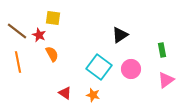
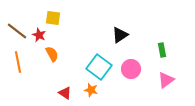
orange star: moved 2 px left, 5 px up
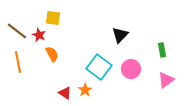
black triangle: rotated 12 degrees counterclockwise
orange star: moved 6 px left; rotated 24 degrees clockwise
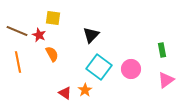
brown line: rotated 15 degrees counterclockwise
black triangle: moved 29 px left
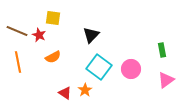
orange semicircle: moved 1 px right, 3 px down; rotated 91 degrees clockwise
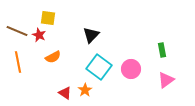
yellow square: moved 5 px left
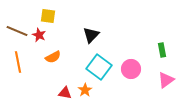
yellow square: moved 2 px up
red triangle: rotated 24 degrees counterclockwise
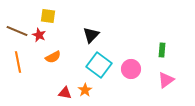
green rectangle: rotated 16 degrees clockwise
cyan square: moved 2 px up
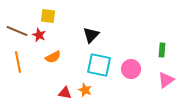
cyan square: rotated 25 degrees counterclockwise
orange star: rotated 16 degrees counterclockwise
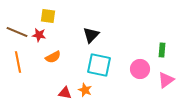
brown line: moved 1 px down
red star: rotated 16 degrees counterclockwise
pink circle: moved 9 px right
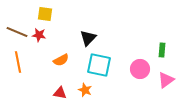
yellow square: moved 3 px left, 2 px up
black triangle: moved 3 px left, 3 px down
orange semicircle: moved 8 px right, 3 px down
red triangle: moved 5 px left
